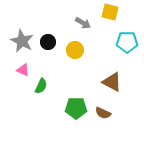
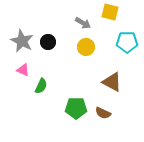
yellow circle: moved 11 px right, 3 px up
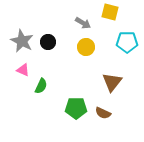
brown triangle: rotated 40 degrees clockwise
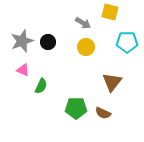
gray star: rotated 25 degrees clockwise
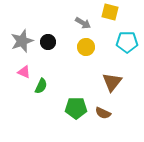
pink triangle: moved 1 px right, 2 px down
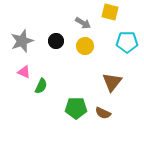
black circle: moved 8 px right, 1 px up
yellow circle: moved 1 px left, 1 px up
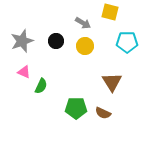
brown triangle: rotated 10 degrees counterclockwise
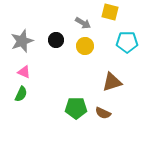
black circle: moved 1 px up
brown triangle: rotated 45 degrees clockwise
green semicircle: moved 20 px left, 8 px down
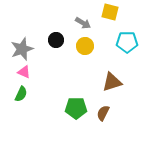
gray star: moved 8 px down
brown semicircle: rotated 91 degrees clockwise
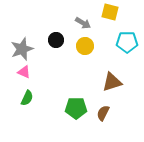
green semicircle: moved 6 px right, 4 px down
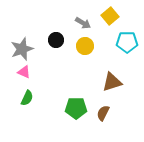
yellow square: moved 4 px down; rotated 36 degrees clockwise
